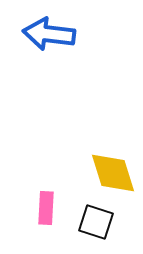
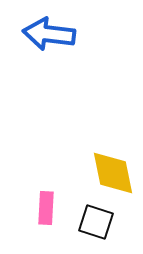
yellow diamond: rotated 6 degrees clockwise
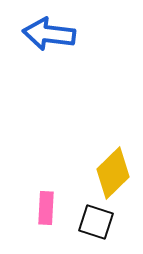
yellow diamond: rotated 57 degrees clockwise
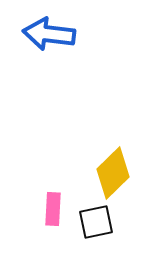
pink rectangle: moved 7 px right, 1 px down
black square: rotated 30 degrees counterclockwise
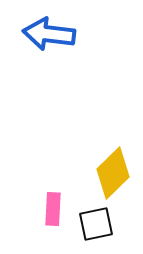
black square: moved 2 px down
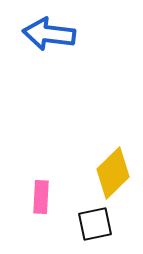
pink rectangle: moved 12 px left, 12 px up
black square: moved 1 px left
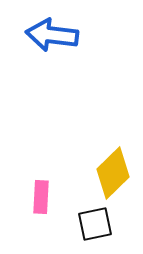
blue arrow: moved 3 px right, 1 px down
